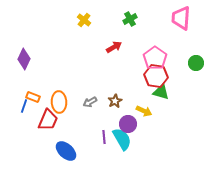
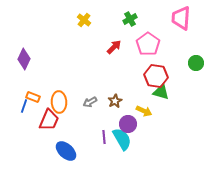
red arrow: rotated 14 degrees counterclockwise
pink pentagon: moved 7 px left, 14 px up
red trapezoid: moved 1 px right
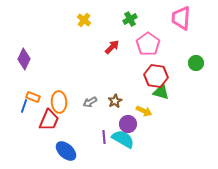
red arrow: moved 2 px left
cyan semicircle: moved 1 px right; rotated 30 degrees counterclockwise
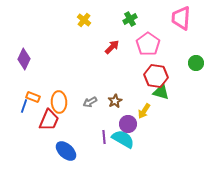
yellow arrow: rotated 98 degrees clockwise
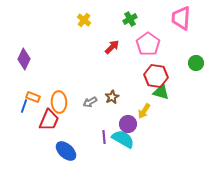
brown star: moved 3 px left, 4 px up
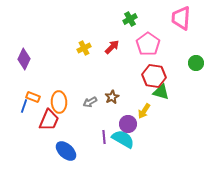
yellow cross: moved 28 px down; rotated 24 degrees clockwise
red hexagon: moved 2 px left
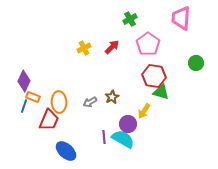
purple diamond: moved 22 px down
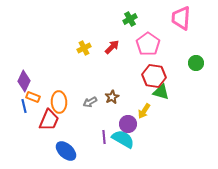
blue line: rotated 32 degrees counterclockwise
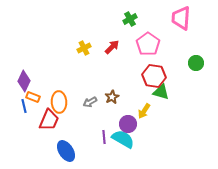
blue ellipse: rotated 15 degrees clockwise
